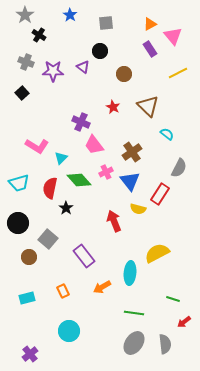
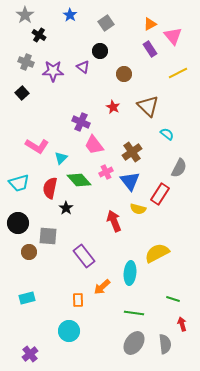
gray square at (106, 23): rotated 28 degrees counterclockwise
gray square at (48, 239): moved 3 px up; rotated 36 degrees counterclockwise
brown circle at (29, 257): moved 5 px up
orange arrow at (102, 287): rotated 12 degrees counterclockwise
orange rectangle at (63, 291): moved 15 px right, 9 px down; rotated 24 degrees clockwise
red arrow at (184, 322): moved 2 px left, 2 px down; rotated 112 degrees clockwise
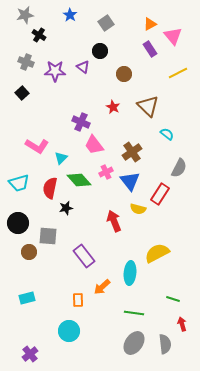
gray star at (25, 15): rotated 24 degrees clockwise
purple star at (53, 71): moved 2 px right
black star at (66, 208): rotated 24 degrees clockwise
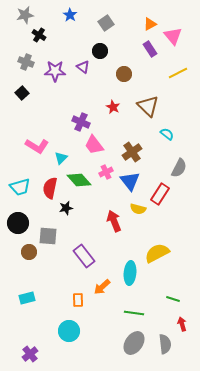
cyan trapezoid at (19, 183): moved 1 px right, 4 px down
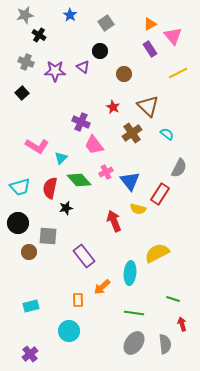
brown cross at (132, 152): moved 19 px up
cyan rectangle at (27, 298): moved 4 px right, 8 px down
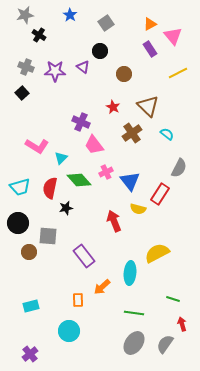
gray cross at (26, 62): moved 5 px down
gray semicircle at (165, 344): rotated 138 degrees counterclockwise
